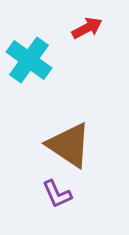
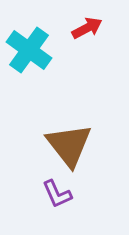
cyan cross: moved 10 px up
brown triangle: rotated 18 degrees clockwise
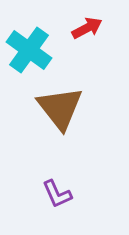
brown triangle: moved 9 px left, 37 px up
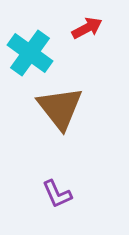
cyan cross: moved 1 px right, 3 px down
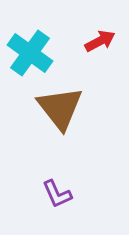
red arrow: moved 13 px right, 13 px down
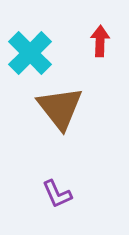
red arrow: rotated 60 degrees counterclockwise
cyan cross: rotated 9 degrees clockwise
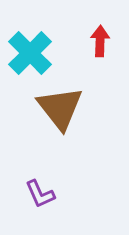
purple L-shape: moved 17 px left
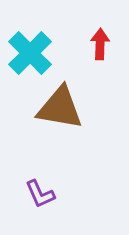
red arrow: moved 3 px down
brown triangle: rotated 42 degrees counterclockwise
